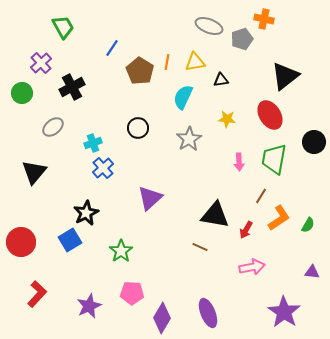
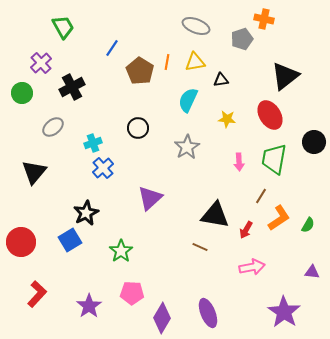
gray ellipse at (209, 26): moved 13 px left
cyan semicircle at (183, 97): moved 5 px right, 3 px down
gray star at (189, 139): moved 2 px left, 8 px down
purple star at (89, 306): rotated 10 degrees counterclockwise
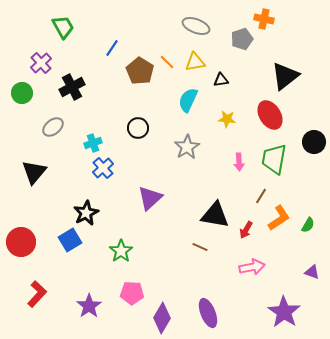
orange line at (167, 62): rotated 56 degrees counterclockwise
purple triangle at (312, 272): rotated 14 degrees clockwise
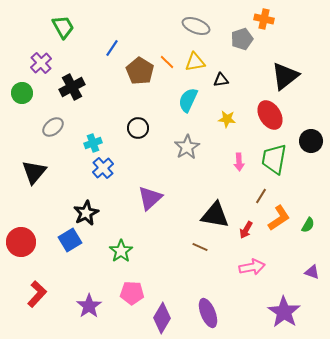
black circle at (314, 142): moved 3 px left, 1 px up
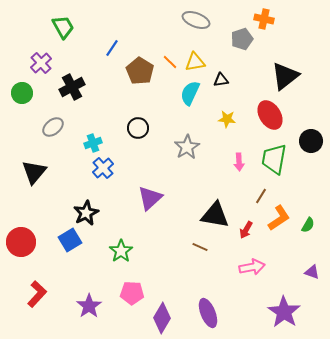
gray ellipse at (196, 26): moved 6 px up
orange line at (167, 62): moved 3 px right
cyan semicircle at (188, 100): moved 2 px right, 7 px up
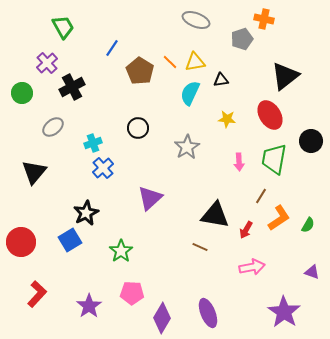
purple cross at (41, 63): moved 6 px right
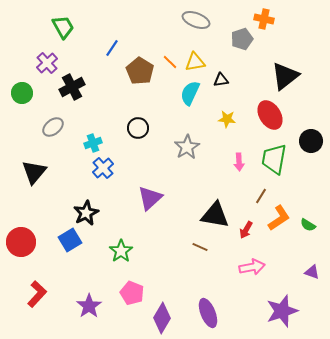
green semicircle at (308, 225): rotated 91 degrees clockwise
pink pentagon at (132, 293): rotated 20 degrees clockwise
purple star at (284, 312): moved 2 px left, 1 px up; rotated 20 degrees clockwise
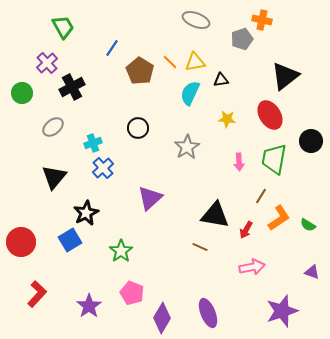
orange cross at (264, 19): moved 2 px left, 1 px down
black triangle at (34, 172): moved 20 px right, 5 px down
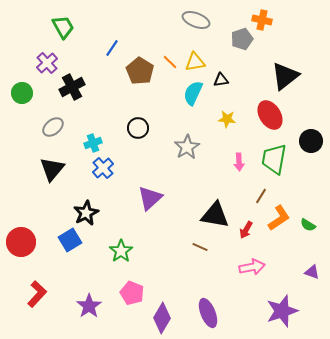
cyan semicircle at (190, 93): moved 3 px right
black triangle at (54, 177): moved 2 px left, 8 px up
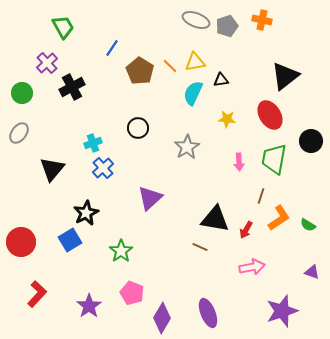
gray pentagon at (242, 39): moved 15 px left, 13 px up
orange line at (170, 62): moved 4 px down
gray ellipse at (53, 127): moved 34 px left, 6 px down; rotated 15 degrees counterclockwise
brown line at (261, 196): rotated 14 degrees counterclockwise
black triangle at (215, 215): moved 4 px down
